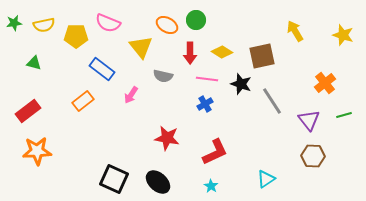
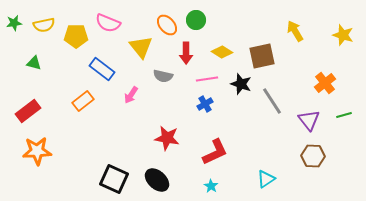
orange ellipse: rotated 20 degrees clockwise
red arrow: moved 4 px left
pink line: rotated 15 degrees counterclockwise
black ellipse: moved 1 px left, 2 px up
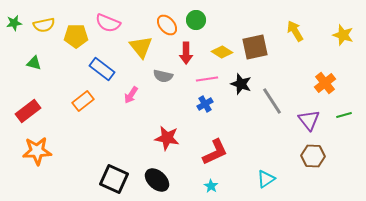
brown square: moved 7 px left, 9 px up
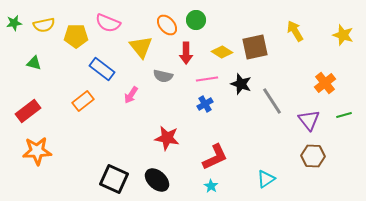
red L-shape: moved 5 px down
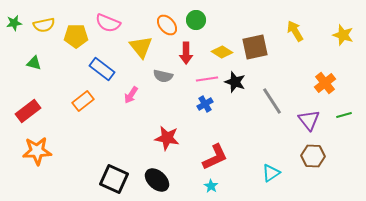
black star: moved 6 px left, 2 px up
cyan triangle: moved 5 px right, 6 px up
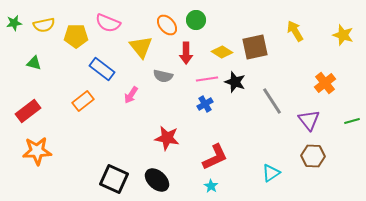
green line: moved 8 px right, 6 px down
